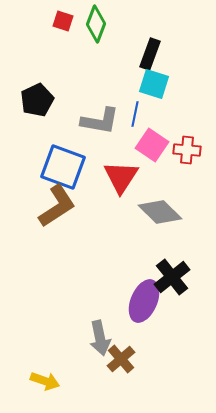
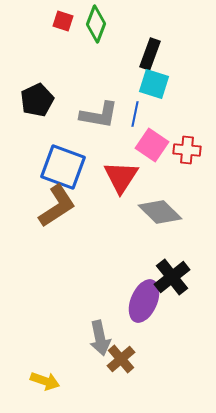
gray L-shape: moved 1 px left, 6 px up
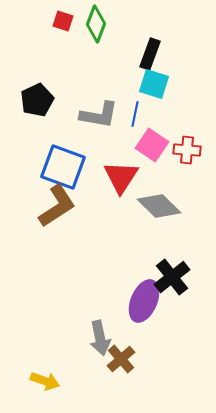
gray diamond: moved 1 px left, 6 px up
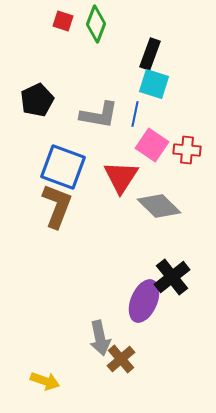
brown L-shape: rotated 36 degrees counterclockwise
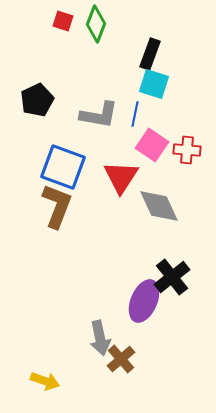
gray diamond: rotated 21 degrees clockwise
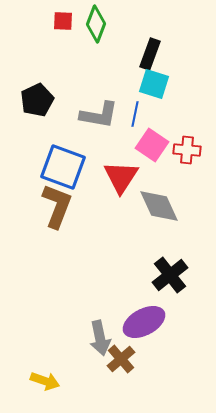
red square: rotated 15 degrees counterclockwise
black cross: moved 2 px left, 2 px up
purple ellipse: moved 21 px down; rotated 39 degrees clockwise
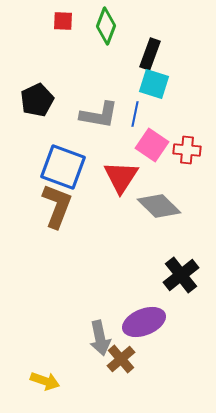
green diamond: moved 10 px right, 2 px down
gray diamond: rotated 21 degrees counterclockwise
black cross: moved 11 px right
purple ellipse: rotated 6 degrees clockwise
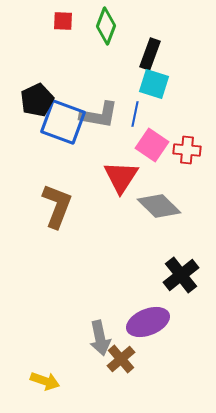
blue square: moved 45 px up
purple ellipse: moved 4 px right
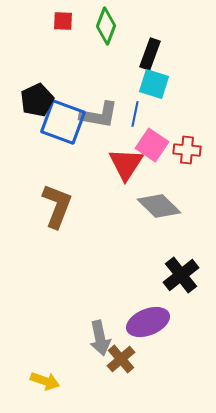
red triangle: moved 5 px right, 13 px up
